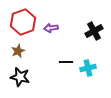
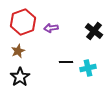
black cross: rotated 24 degrees counterclockwise
black star: rotated 24 degrees clockwise
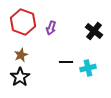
red hexagon: rotated 20 degrees counterclockwise
purple arrow: rotated 64 degrees counterclockwise
brown star: moved 3 px right, 4 px down
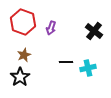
brown star: moved 3 px right
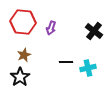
red hexagon: rotated 15 degrees counterclockwise
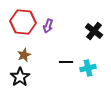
purple arrow: moved 3 px left, 2 px up
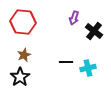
purple arrow: moved 26 px right, 8 px up
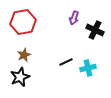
red hexagon: rotated 15 degrees counterclockwise
black cross: moved 1 px right, 1 px up; rotated 12 degrees counterclockwise
black line: rotated 24 degrees counterclockwise
black star: rotated 12 degrees clockwise
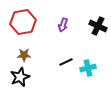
purple arrow: moved 11 px left, 7 px down
black cross: moved 3 px right, 4 px up
brown star: rotated 24 degrees clockwise
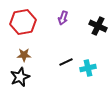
purple arrow: moved 7 px up
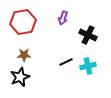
black cross: moved 10 px left, 9 px down
cyan cross: moved 2 px up
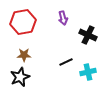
purple arrow: rotated 32 degrees counterclockwise
cyan cross: moved 6 px down
